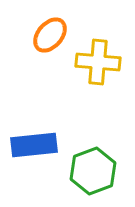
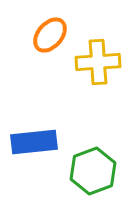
yellow cross: rotated 9 degrees counterclockwise
blue rectangle: moved 3 px up
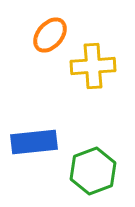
yellow cross: moved 5 px left, 4 px down
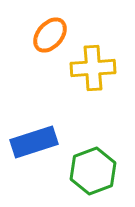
yellow cross: moved 2 px down
blue rectangle: rotated 12 degrees counterclockwise
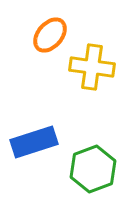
yellow cross: moved 1 px left, 1 px up; rotated 12 degrees clockwise
green hexagon: moved 2 px up
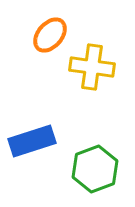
blue rectangle: moved 2 px left, 1 px up
green hexagon: moved 2 px right
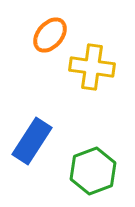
blue rectangle: rotated 39 degrees counterclockwise
green hexagon: moved 2 px left, 2 px down
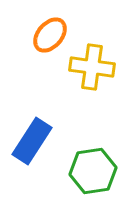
green hexagon: rotated 12 degrees clockwise
